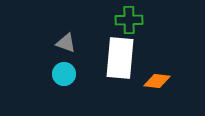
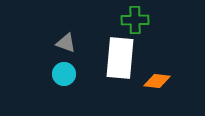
green cross: moved 6 px right
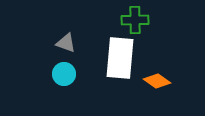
orange diamond: rotated 28 degrees clockwise
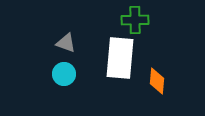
orange diamond: rotated 60 degrees clockwise
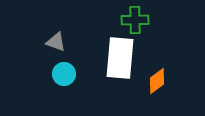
gray triangle: moved 10 px left, 1 px up
orange diamond: rotated 48 degrees clockwise
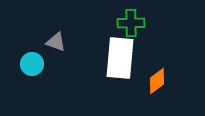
green cross: moved 4 px left, 3 px down
cyan circle: moved 32 px left, 10 px up
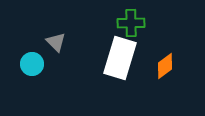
gray triangle: rotated 25 degrees clockwise
white rectangle: rotated 12 degrees clockwise
orange diamond: moved 8 px right, 15 px up
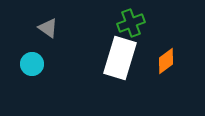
green cross: rotated 20 degrees counterclockwise
gray triangle: moved 8 px left, 14 px up; rotated 10 degrees counterclockwise
orange diamond: moved 1 px right, 5 px up
